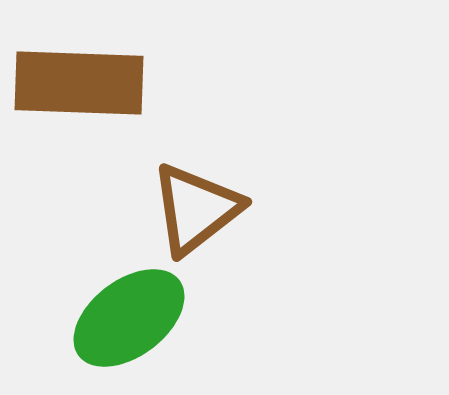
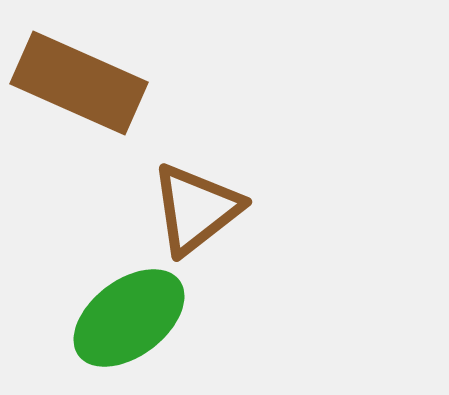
brown rectangle: rotated 22 degrees clockwise
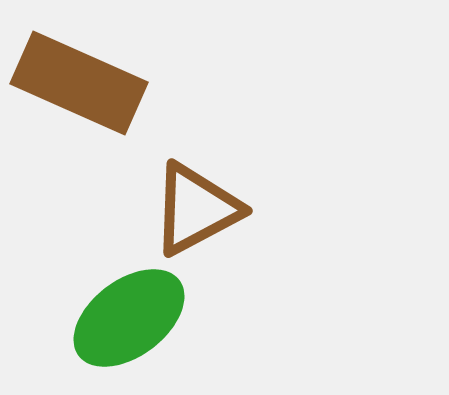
brown triangle: rotated 10 degrees clockwise
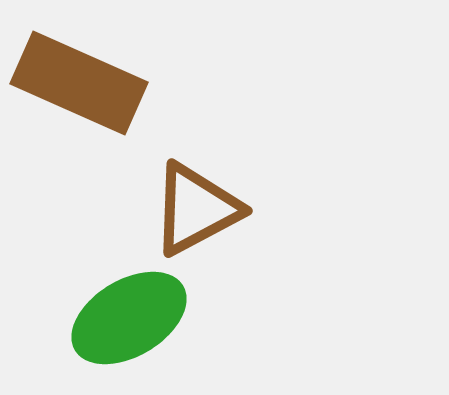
green ellipse: rotated 6 degrees clockwise
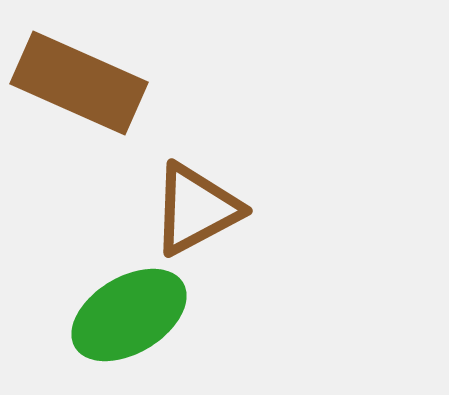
green ellipse: moved 3 px up
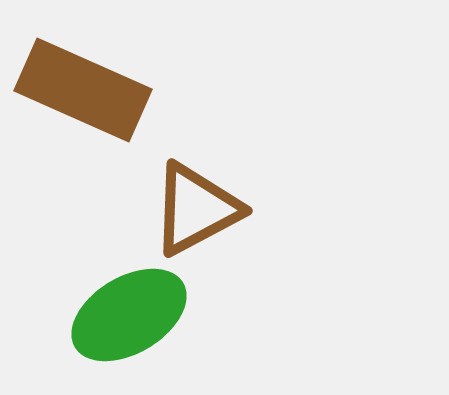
brown rectangle: moved 4 px right, 7 px down
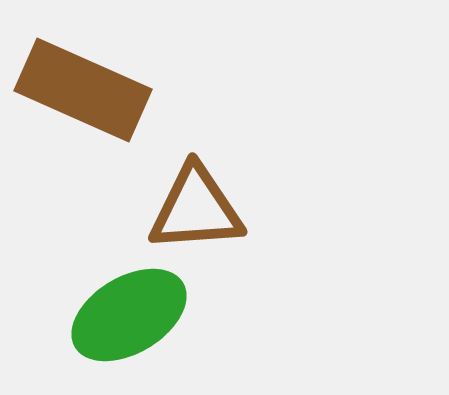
brown triangle: rotated 24 degrees clockwise
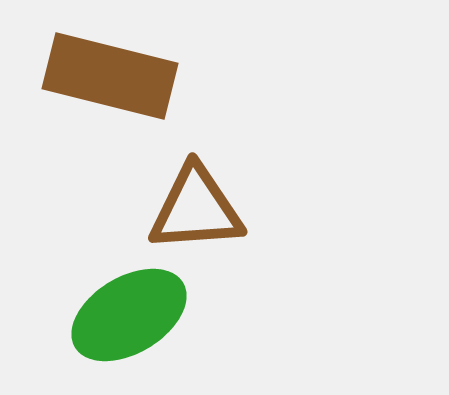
brown rectangle: moved 27 px right, 14 px up; rotated 10 degrees counterclockwise
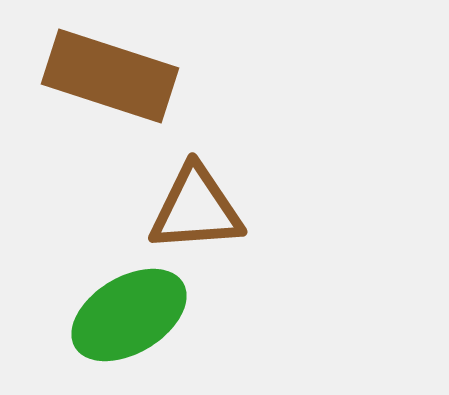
brown rectangle: rotated 4 degrees clockwise
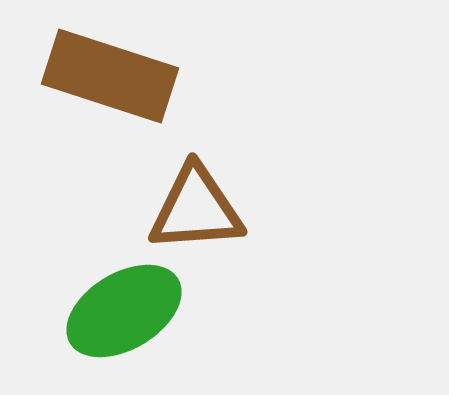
green ellipse: moved 5 px left, 4 px up
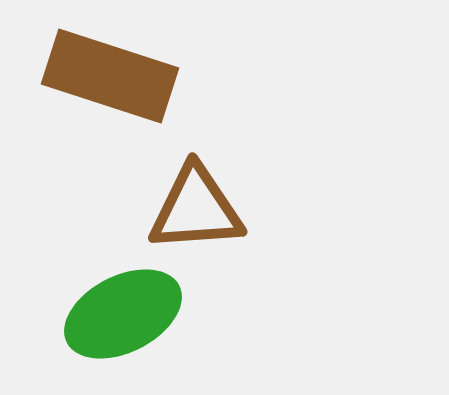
green ellipse: moved 1 px left, 3 px down; rotated 4 degrees clockwise
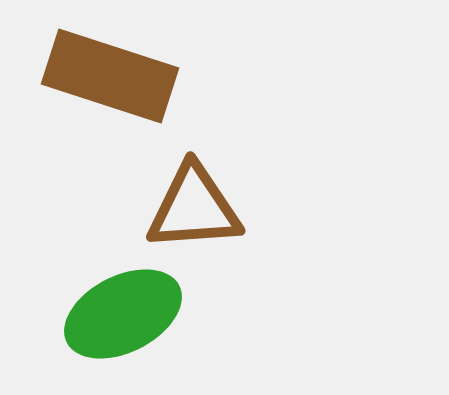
brown triangle: moved 2 px left, 1 px up
